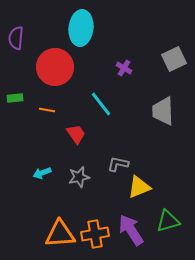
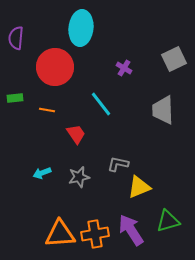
gray trapezoid: moved 1 px up
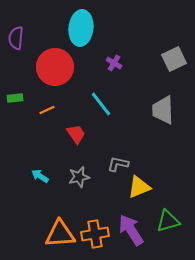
purple cross: moved 10 px left, 5 px up
orange line: rotated 35 degrees counterclockwise
cyan arrow: moved 2 px left, 3 px down; rotated 54 degrees clockwise
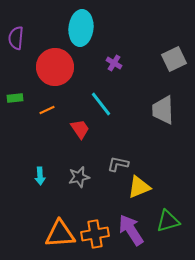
red trapezoid: moved 4 px right, 5 px up
cyan arrow: rotated 126 degrees counterclockwise
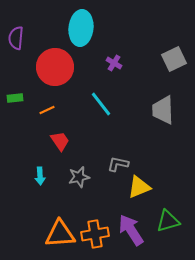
red trapezoid: moved 20 px left, 12 px down
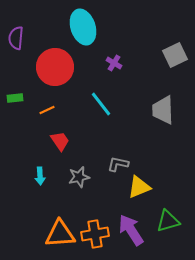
cyan ellipse: moved 2 px right, 1 px up; rotated 24 degrees counterclockwise
gray square: moved 1 px right, 4 px up
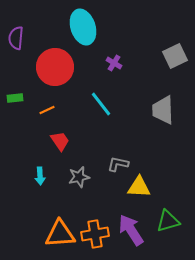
gray square: moved 1 px down
yellow triangle: rotated 25 degrees clockwise
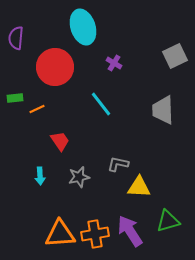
orange line: moved 10 px left, 1 px up
purple arrow: moved 1 px left, 1 px down
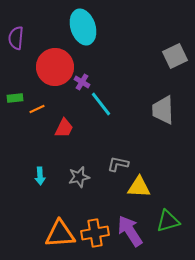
purple cross: moved 32 px left, 19 px down
red trapezoid: moved 4 px right, 13 px up; rotated 60 degrees clockwise
orange cross: moved 1 px up
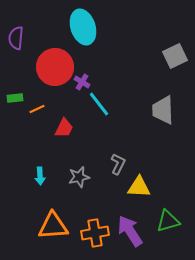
cyan line: moved 2 px left
gray L-shape: rotated 105 degrees clockwise
orange triangle: moved 7 px left, 8 px up
